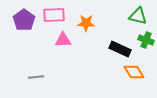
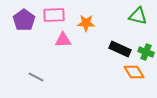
green cross: moved 12 px down
gray line: rotated 35 degrees clockwise
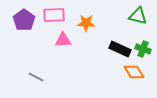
green cross: moved 3 px left, 3 px up
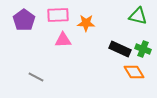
pink rectangle: moved 4 px right
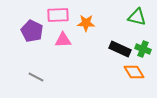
green triangle: moved 1 px left, 1 px down
purple pentagon: moved 8 px right, 11 px down; rotated 10 degrees counterclockwise
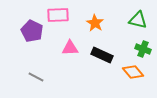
green triangle: moved 1 px right, 3 px down
orange star: moved 9 px right; rotated 30 degrees clockwise
pink triangle: moved 7 px right, 8 px down
black rectangle: moved 18 px left, 6 px down
orange diamond: moved 1 px left; rotated 10 degrees counterclockwise
